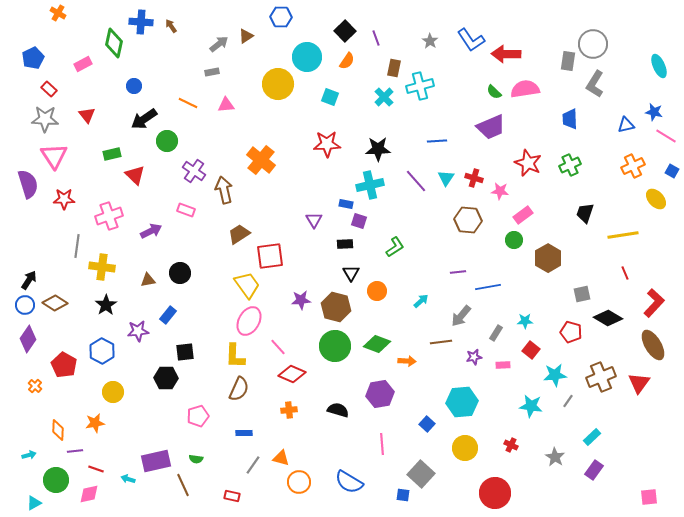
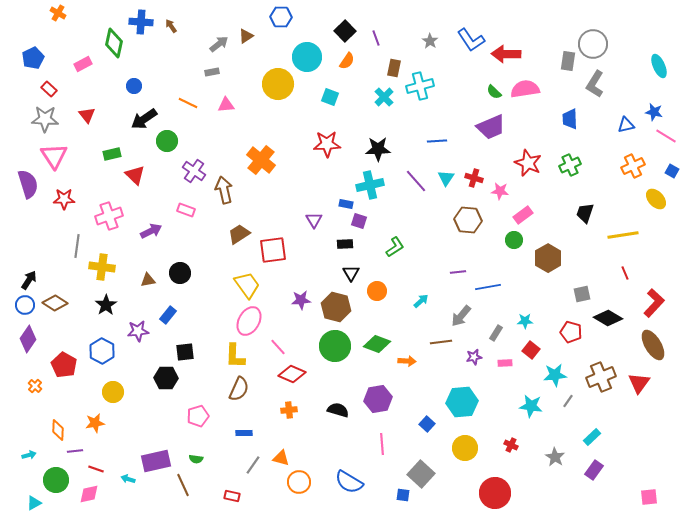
red square at (270, 256): moved 3 px right, 6 px up
pink rectangle at (503, 365): moved 2 px right, 2 px up
purple hexagon at (380, 394): moved 2 px left, 5 px down
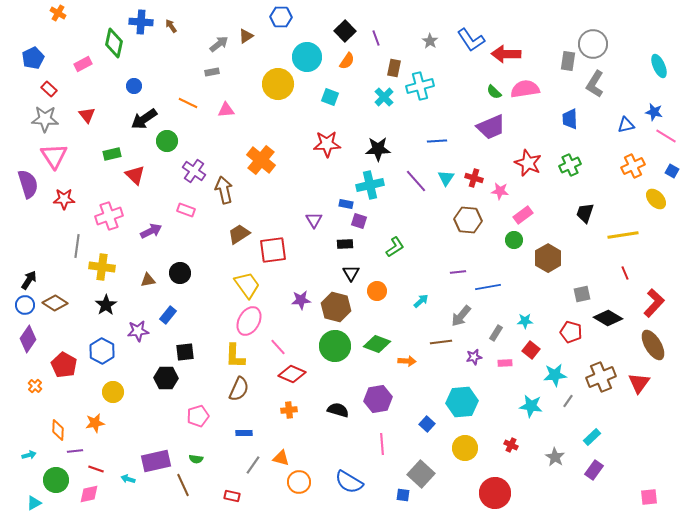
pink triangle at (226, 105): moved 5 px down
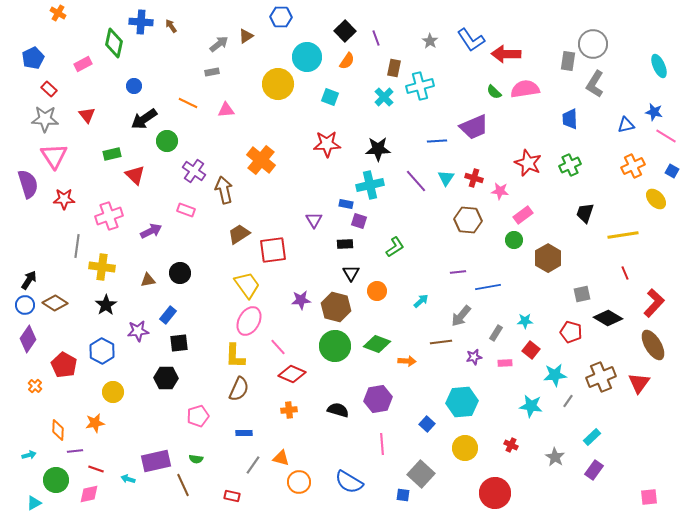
purple trapezoid at (491, 127): moved 17 px left
black square at (185, 352): moved 6 px left, 9 px up
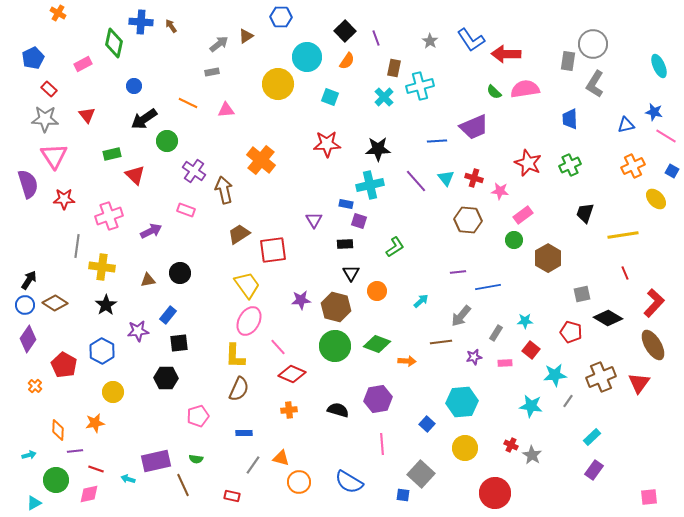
cyan triangle at (446, 178): rotated 12 degrees counterclockwise
gray star at (555, 457): moved 23 px left, 2 px up
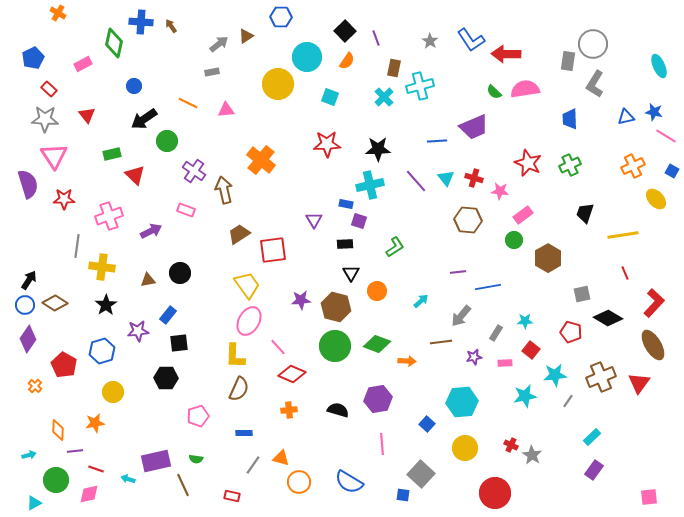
blue triangle at (626, 125): moved 8 px up
blue hexagon at (102, 351): rotated 15 degrees clockwise
cyan star at (531, 406): moved 6 px left, 10 px up; rotated 20 degrees counterclockwise
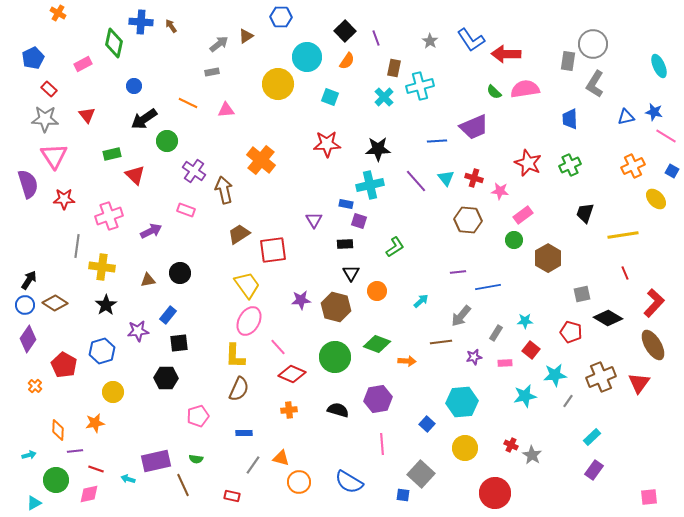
green circle at (335, 346): moved 11 px down
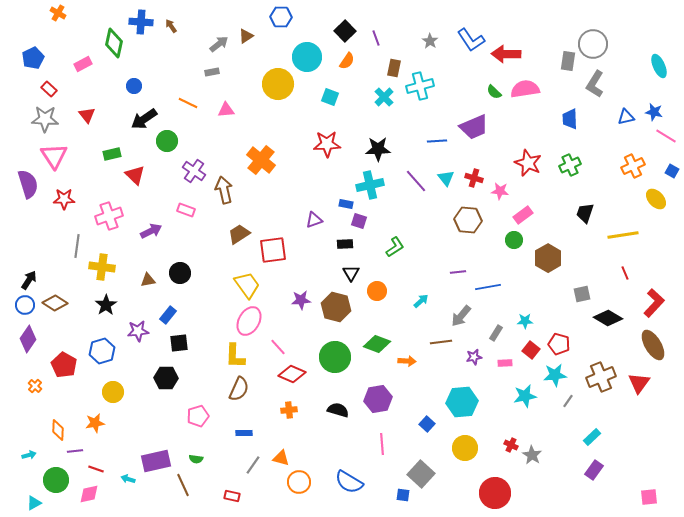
purple triangle at (314, 220): rotated 42 degrees clockwise
red pentagon at (571, 332): moved 12 px left, 12 px down
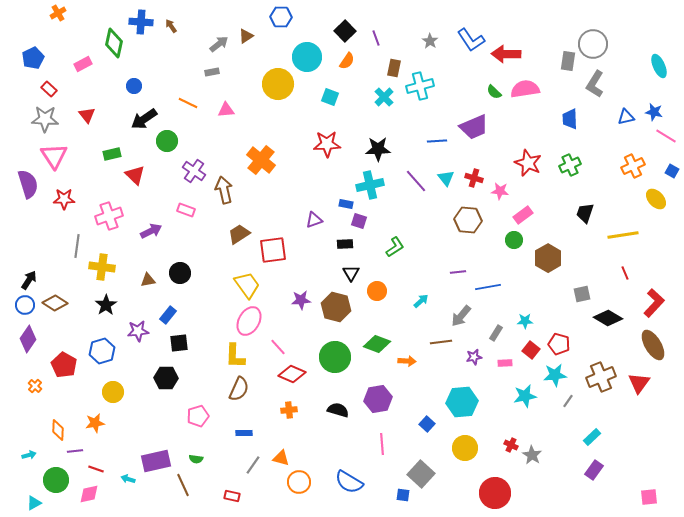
orange cross at (58, 13): rotated 28 degrees clockwise
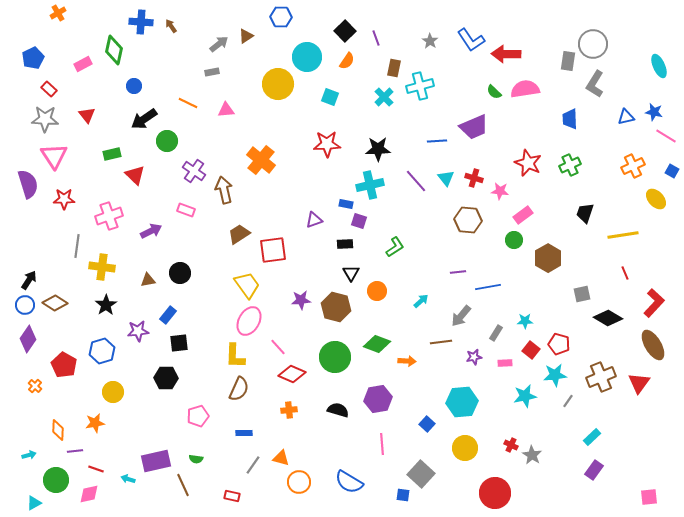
green diamond at (114, 43): moved 7 px down
